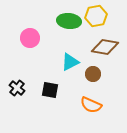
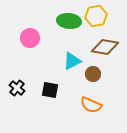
cyan triangle: moved 2 px right, 1 px up
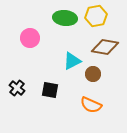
green ellipse: moved 4 px left, 3 px up
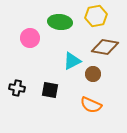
green ellipse: moved 5 px left, 4 px down
black cross: rotated 28 degrees counterclockwise
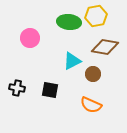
green ellipse: moved 9 px right
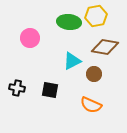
brown circle: moved 1 px right
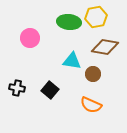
yellow hexagon: moved 1 px down
cyan triangle: rotated 36 degrees clockwise
brown circle: moved 1 px left
black square: rotated 30 degrees clockwise
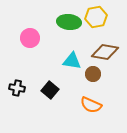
brown diamond: moved 5 px down
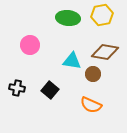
yellow hexagon: moved 6 px right, 2 px up
green ellipse: moved 1 px left, 4 px up
pink circle: moved 7 px down
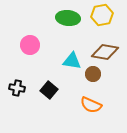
black square: moved 1 px left
